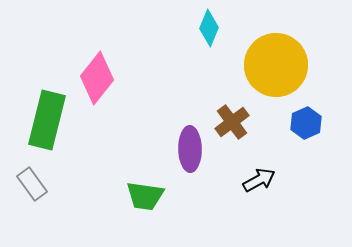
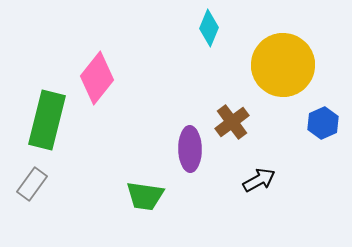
yellow circle: moved 7 px right
blue hexagon: moved 17 px right
gray rectangle: rotated 72 degrees clockwise
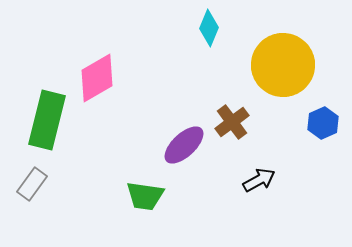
pink diamond: rotated 21 degrees clockwise
purple ellipse: moved 6 px left, 4 px up; rotated 48 degrees clockwise
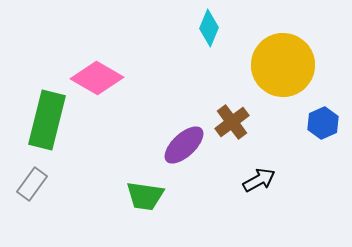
pink diamond: rotated 60 degrees clockwise
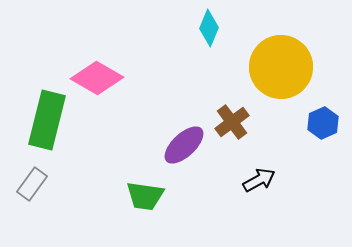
yellow circle: moved 2 px left, 2 px down
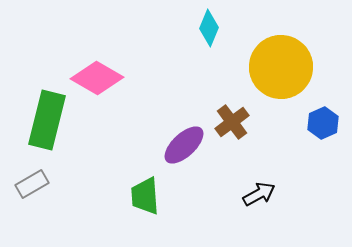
black arrow: moved 14 px down
gray rectangle: rotated 24 degrees clockwise
green trapezoid: rotated 78 degrees clockwise
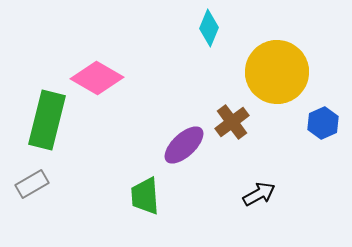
yellow circle: moved 4 px left, 5 px down
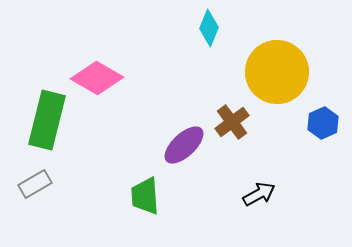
gray rectangle: moved 3 px right
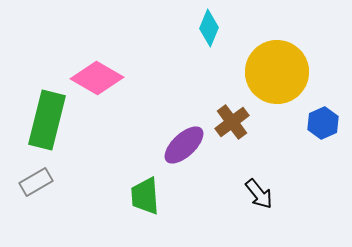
gray rectangle: moved 1 px right, 2 px up
black arrow: rotated 80 degrees clockwise
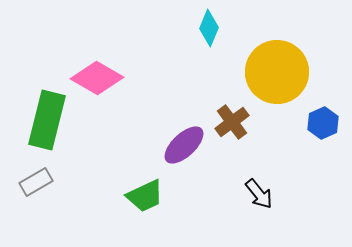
green trapezoid: rotated 111 degrees counterclockwise
